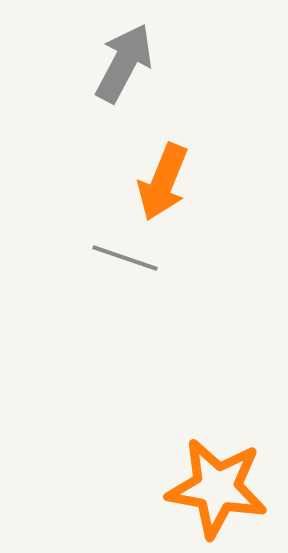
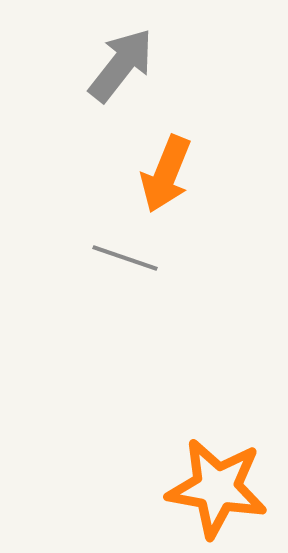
gray arrow: moved 3 px left, 2 px down; rotated 10 degrees clockwise
orange arrow: moved 3 px right, 8 px up
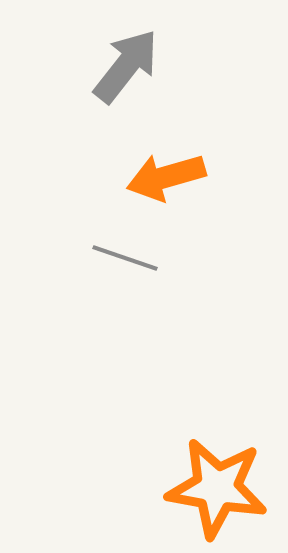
gray arrow: moved 5 px right, 1 px down
orange arrow: moved 3 px down; rotated 52 degrees clockwise
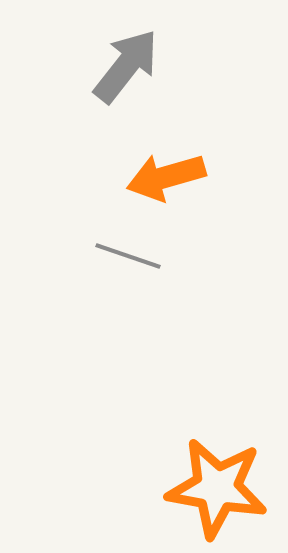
gray line: moved 3 px right, 2 px up
